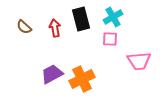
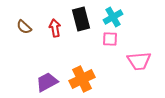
purple trapezoid: moved 5 px left, 8 px down
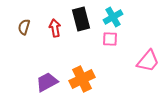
brown semicircle: rotated 63 degrees clockwise
pink trapezoid: moved 9 px right; rotated 45 degrees counterclockwise
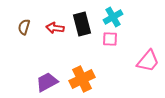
black rectangle: moved 1 px right, 5 px down
red arrow: rotated 72 degrees counterclockwise
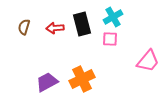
red arrow: rotated 12 degrees counterclockwise
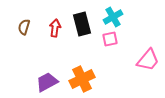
red arrow: rotated 102 degrees clockwise
pink square: rotated 14 degrees counterclockwise
pink trapezoid: moved 1 px up
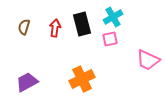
pink trapezoid: rotated 75 degrees clockwise
purple trapezoid: moved 20 px left
